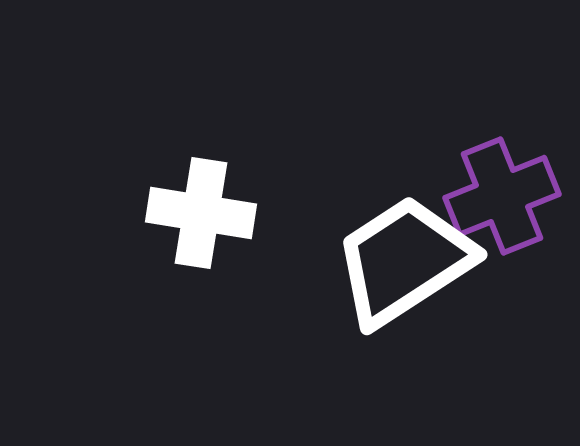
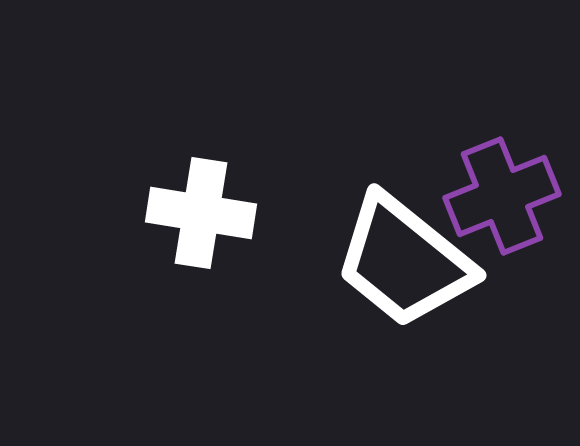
white trapezoid: rotated 108 degrees counterclockwise
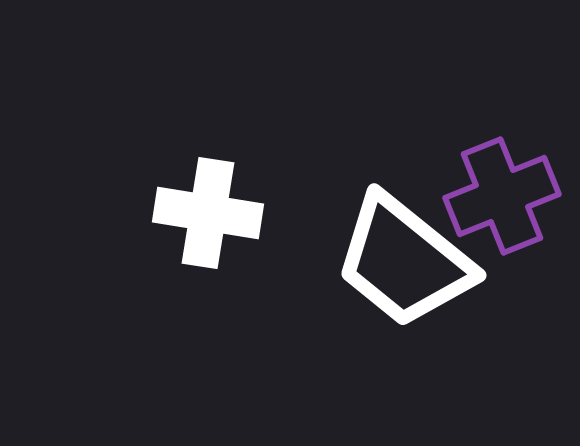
white cross: moved 7 px right
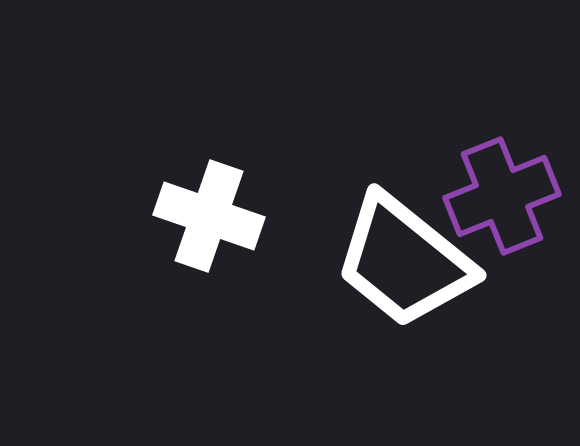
white cross: moved 1 px right, 3 px down; rotated 10 degrees clockwise
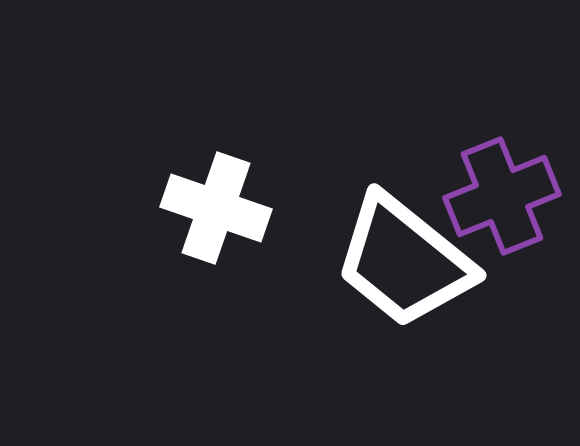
white cross: moved 7 px right, 8 px up
